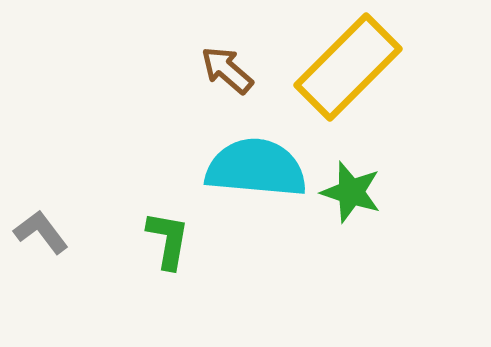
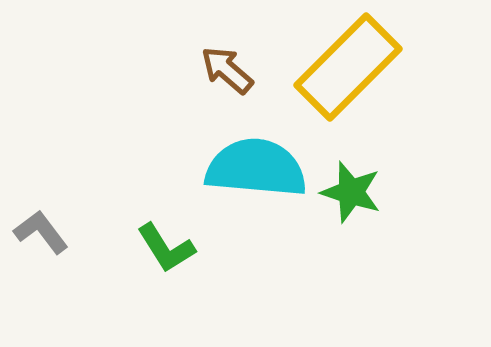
green L-shape: moved 2 px left, 8 px down; rotated 138 degrees clockwise
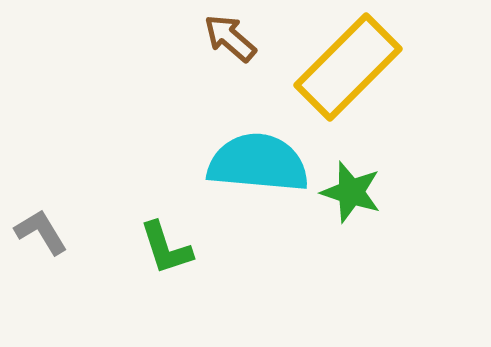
brown arrow: moved 3 px right, 32 px up
cyan semicircle: moved 2 px right, 5 px up
gray L-shape: rotated 6 degrees clockwise
green L-shape: rotated 14 degrees clockwise
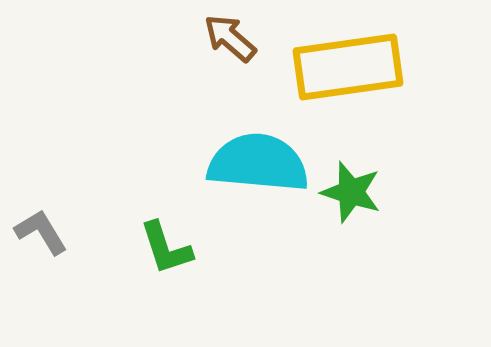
yellow rectangle: rotated 37 degrees clockwise
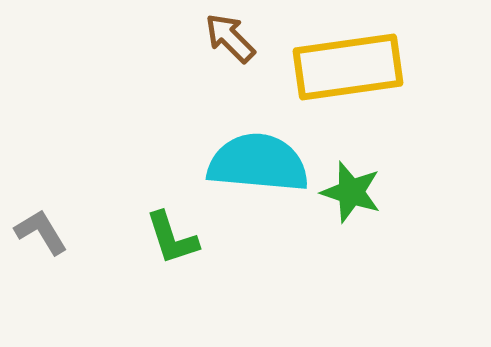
brown arrow: rotated 4 degrees clockwise
green L-shape: moved 6 px right, 10 px up
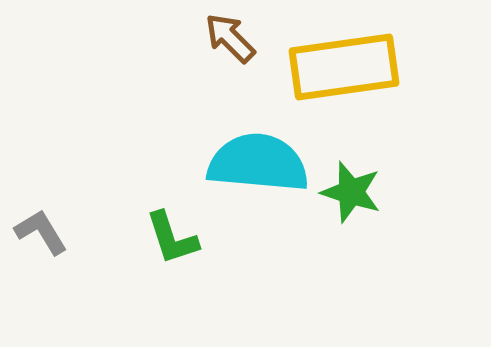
yellow rectangle: moved 4 px left
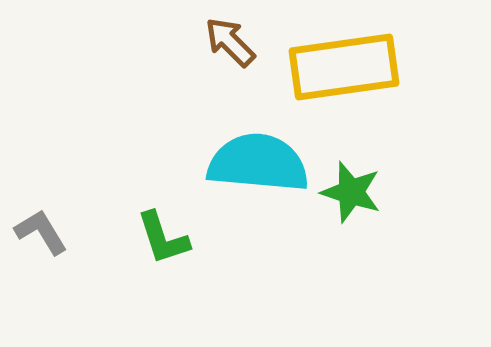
brown arrow: moved 4 px down
green L-shape: moved 9 px left
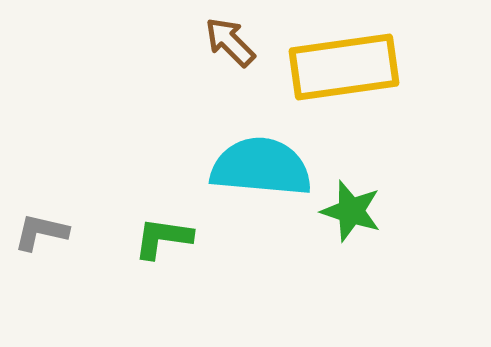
cyan semicircle: moved 3 px right, 4 px down
green star: moved 19 px down
gray L-shape: rotated 46 degrees counterclockwise
green L-shape: rotated 116 degrees clockwise
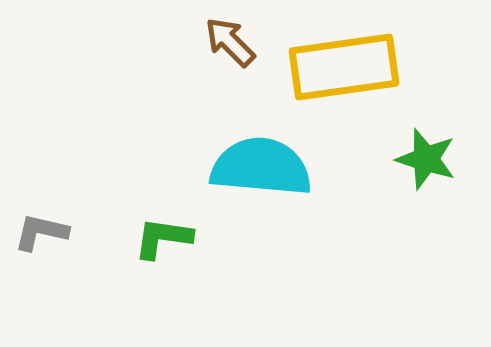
green star: moved 75 px right, 52 px up
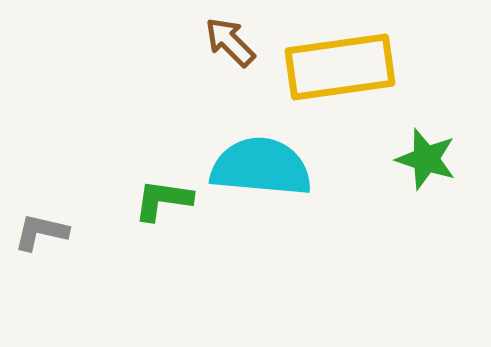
yellow rectangle: moved 4 px left
green L-shape: moved 38 px up
